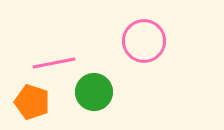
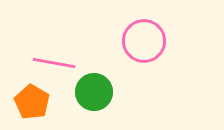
pink line: rotated 21 degrees clockwise
orange pentagon: rotated 12 degrees clockwise
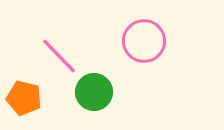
pink line: moved 5 px right, 7 px up; rotated 36 degrees clockwise
orange pentagon: moved 8 px left, 4 px up; rotated 16 degrees counterclockwise
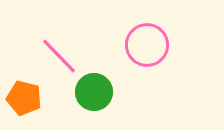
pink circle: moved 3 px right, 4 px down
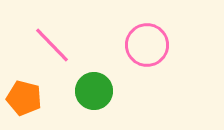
pink line: moved 7 px left, 11 px up
green circle: moved 1 px up
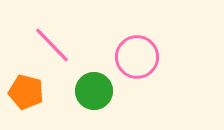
pink circle: moved 10 px left, 12 px down
orange pentagon: moved 2 px right, 6 px up
